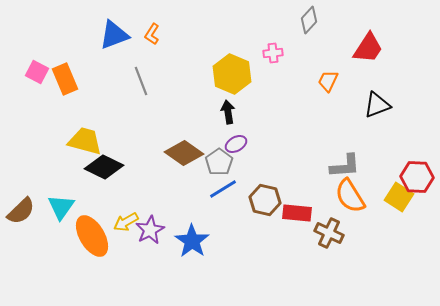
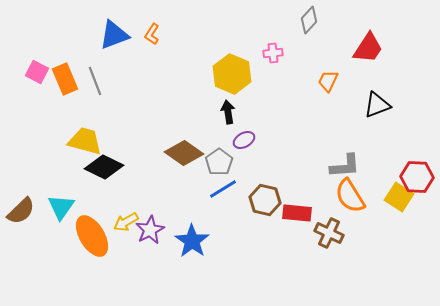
gray line: moved 46 px left
purple ellipse: moved 8 px right, 4 px up
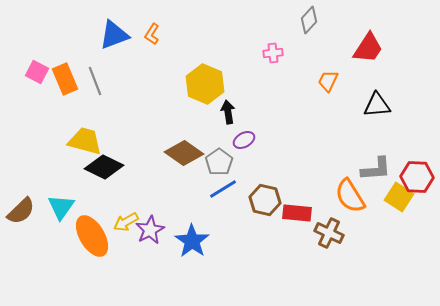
yellow hexagon: moved 27 px left, 10 px down
black triangle: rotated 16 degrees clockwise
gray L-shape: moved 31 px right, 3 px down
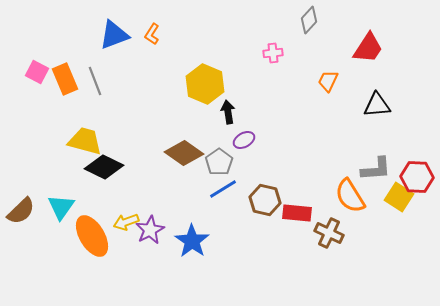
yellow arrow: rotated 10 degrees clockwise
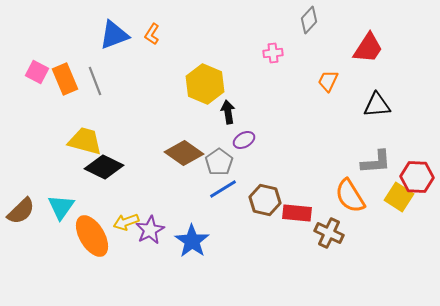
gray L-shape: moved 7 px up
